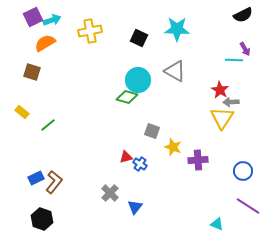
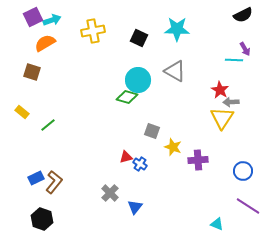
yellow cross: moved 3 px right
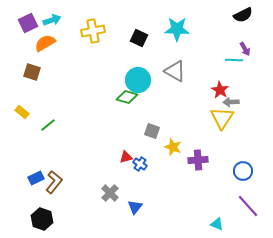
purple square: moved 5 px left, 6 px down
purple line: rotated 15 degrees clockwise
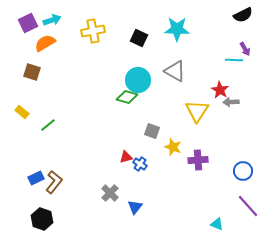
yellow triangle: moved 25 px left, 7 px up
